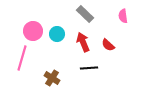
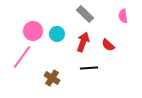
red arrow: rotated 42 degrees clockwise
pink line: moved 1 px up; rotated 20 degrees clockwise
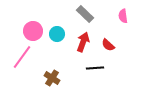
black line: moved 6 px right
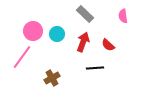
brown cross: rotated 28 degrees clockwise
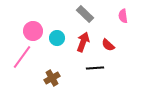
cyan circle: moved 4 px down
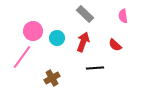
red semicircle: moved 7 px right
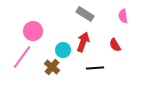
gray rectangle: rotated 12 degrees counterclockwise
cyan circle: moved 6 px right, 12 px down
red semicircle: rotated 16 degrees clockwise
brown cross: moved 11 px up; rotated 21 degrees counterclockwise
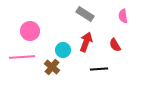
pink circle: moved 3 px left
red arrow: moved 3 px right
pink line: rotated 50 degrees clockwise
black line: moved 4 px right, 1 px down
